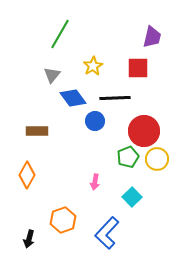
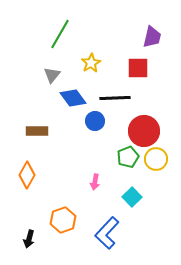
yellow star: moved 2 px left, 3 px up
yellow circle: moved 1 px left
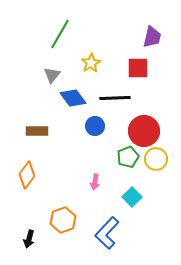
blue circle: moved 5 px down
orange diamond: rotated 8 degrees clockwise
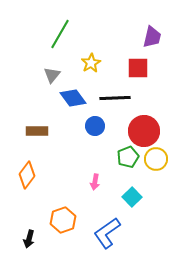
blue L-shape: rotated 12 degrees clockwise
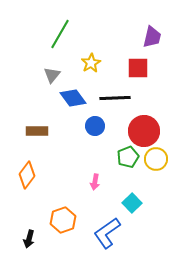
cyan square: moved 6 px down
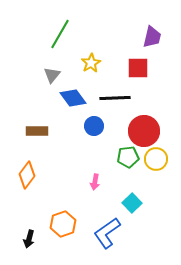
blue circle: moved 1 px left
green pentagon: rotated 15 degrees clockwise
orange hexagon: moved 4 px down
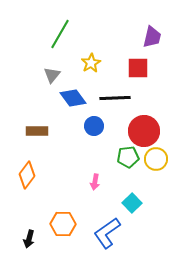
orange hexagon: rotated 20 degrees clockwise
